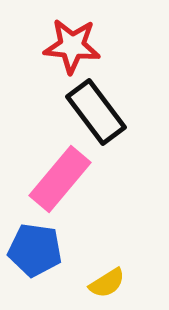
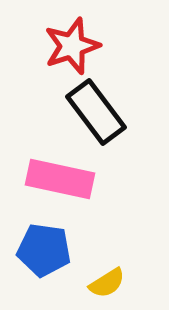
red star: rotated 24 degrees counterclockwise
pink rectangle: rotated 62 degrees clockwise
blue pentagon: moved 9 px right
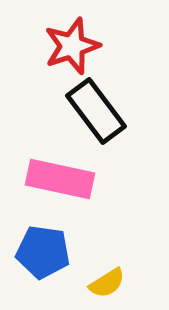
black rectangle: moved 1 px up
blue pentagon: moved 1 px left, 2 px down
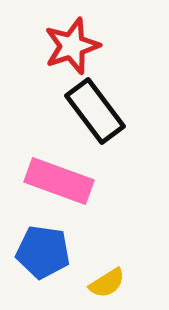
black rectangle: moved 1 px left
pink rectangle: moved 1 px left, 2 px down; rotated 8 degrees clockwise
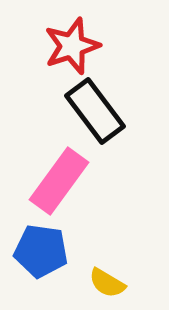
pink rectangle: rotated 74 degrees counterclockwise
blue pentagon: moved 2 px left, 1 px up
yellow semicircle: rotated 63 degrees clockwise
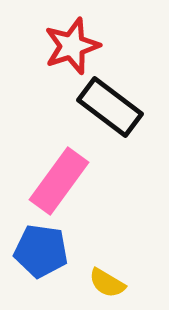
black rectangle: moved 15 px right, 4 px up; rotated 16 degrees counterclockwise
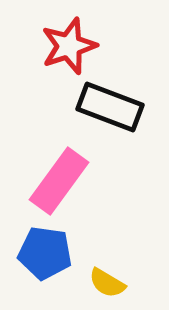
red star: moved 3 px left
black rectangle: rotated 16 degrees counterclockwise
blue pentagon: moved 4 px right, 2 px down
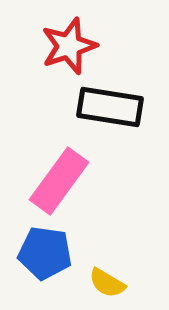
black rectangle: rotated 12 degrees counterclockwise
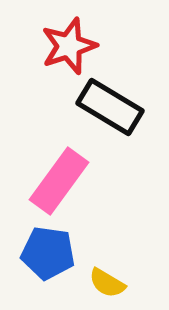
black rectangle: rotated 22 degrees clockwise
blue pentagon: moved 3 px right
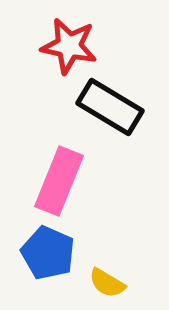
red star: rotated 30 degrees clockwise
pink rectangle: rotated 14 degrees counterclockwise
blue pentagon: rotated 16 degrees clockwise
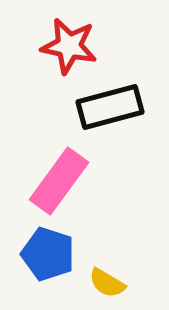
black rectangle: rotated 46 degrees counterclockwise
pink rectangle: rotated 14 degrees clockwise
blue pentagon: moved 1 px down; rotated 6 degrees counterclockwise
